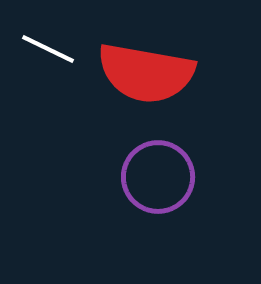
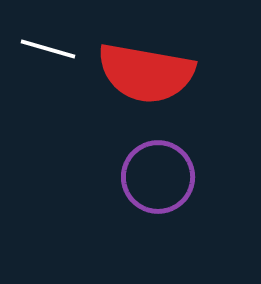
white line: rotated 10 degrees counterclockwise
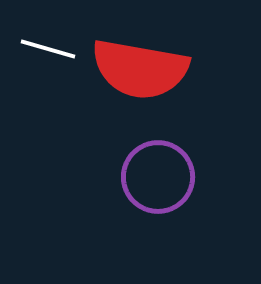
red semicircle: moved 6 px left, 4 px up
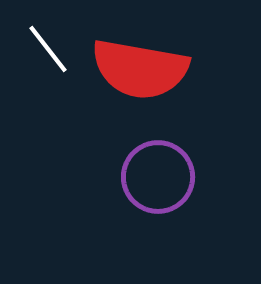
white line: rotated 36 degrees clockwise
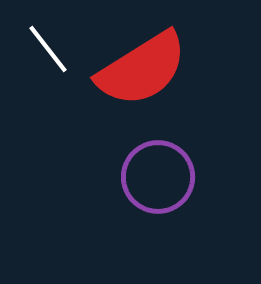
red semicircle: moved 2 px right; rotated 42 degrees counterclockwise
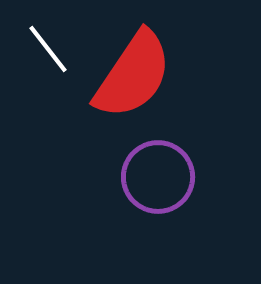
red semicircle: moved 9 px left, 6 px down; rotated 24 degrees counterclockwise
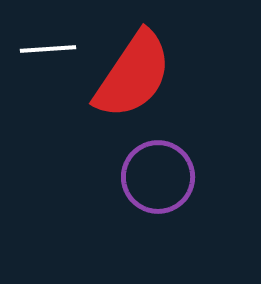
white line: rotated 56 degrees counterclockwise
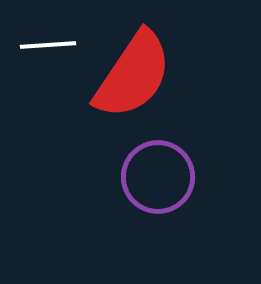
white line: moved 4 px up
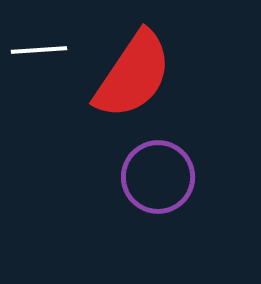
white line: moved 9 px left, 5 px down
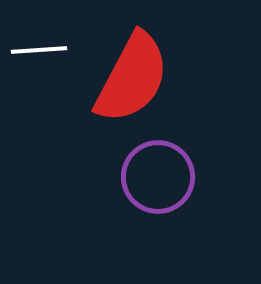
red semicircle: moved 1 px left, 3 px down; rotated 6 degrees counterclockwise
